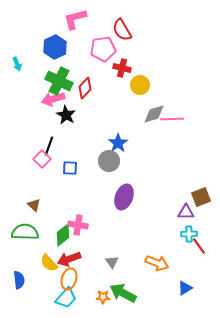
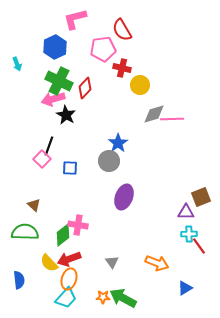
green arrow: moved 5 px down
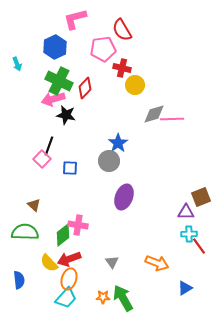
yellow circle: moved 5 px left
black star: rotated 18 degrees counterclockwise
green arrow: rotated 32 degrees clockwise
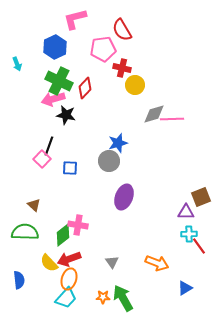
blue star: rotated 18 degrees clockwise
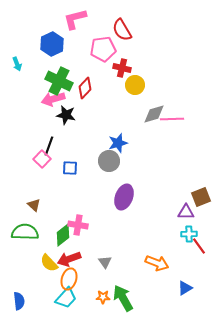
blue hexagon: moved 3 px left, 3 px up
gray triangle: moved 7 px left
blue semicircle: moved 21 px down
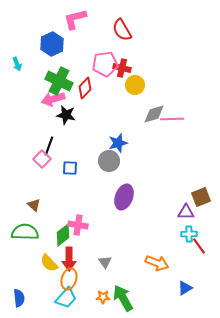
pink pentagon: moved 2 px right, 15 px down
red arrow: rotated 70 degrees counterclockwise
blue semicircle: moved 3 px up
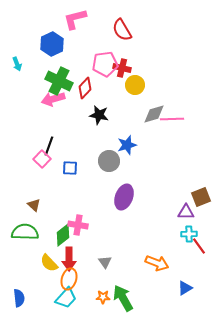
black star: moved 33 px right
blue star: moved 9 px right, 2 px down
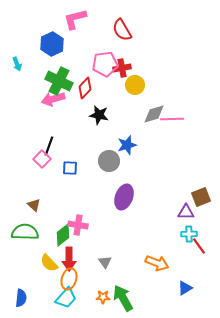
red cross: rotated 24 degrees counterclockwise
blue semicircle: moved 2 px right; rotated 12 degrees clockwise
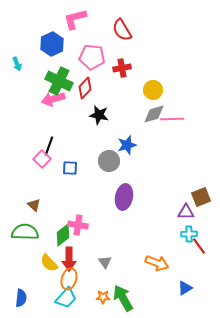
pink pentagon: moved 13 px left, 7 px up; rotated 15 degrees clockwise
yellow circle: moved 18 px right, 5 px down
purple ellipse: rotated 10 degrees counterclockwise
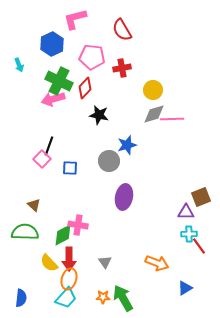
cyan arrow: moved 2 px right, 1 px down
green diamond: rotated 10 degrees clockwise
